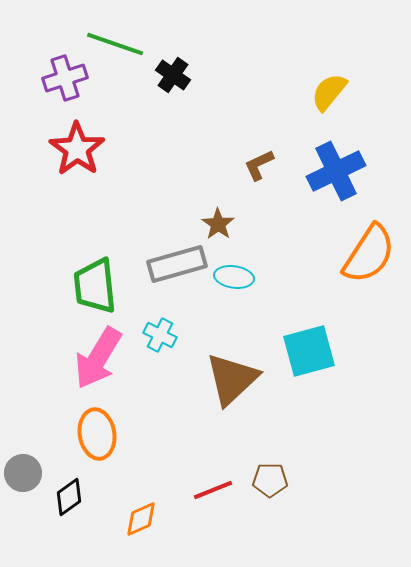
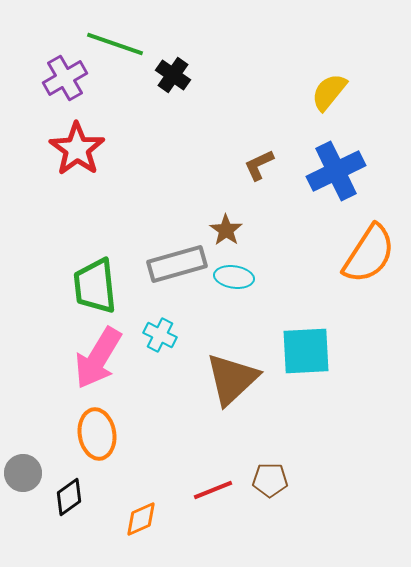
purple cross: rotated 12 degrees counterclockwise
brown star: moved 8 px right, 6 px down
cyan square: moved 3 px left; rotated 12 degrees clockwise
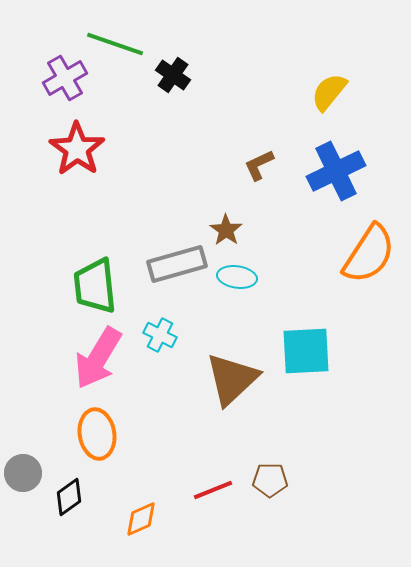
cyan ellipse: moved 3 px right
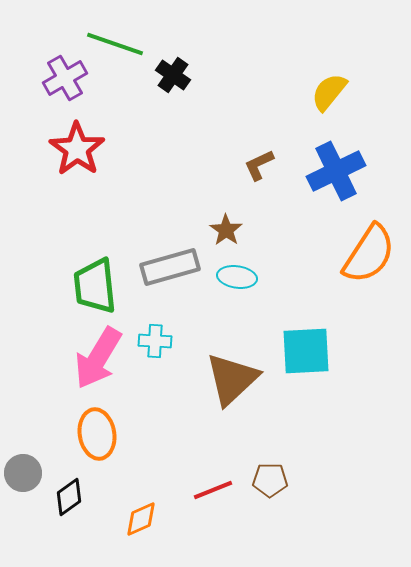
gray rectangle: moved 7 px left, 3 px down
cyan cross: moved 5 px left, 6 px down; rotated 24 degrees counterclockwise
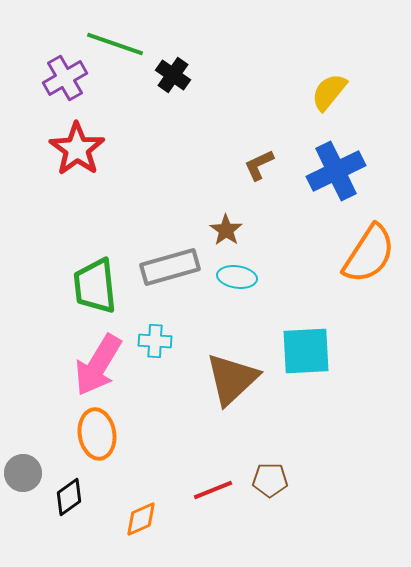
pink arrow: moved 7 px down
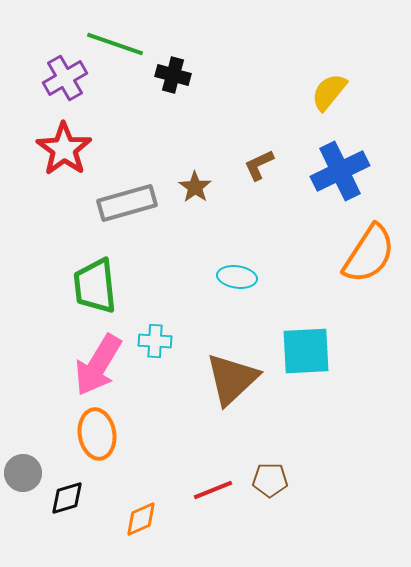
black cross: rotated 20 degrees counterclockwise
red star: moved 13 px left
blue cross: moved 4 px right
brown star: moved 31 px left, 43 px up
gray rectangle: moved 43 px left, 64 px up
black diamond: moved 2 px left, 1 px down; rotated 18 degrees clockwise
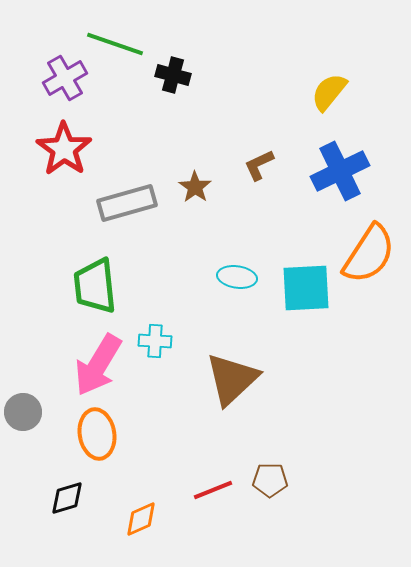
cyan square: moved 63 px up
gray circle: moved 61 px up
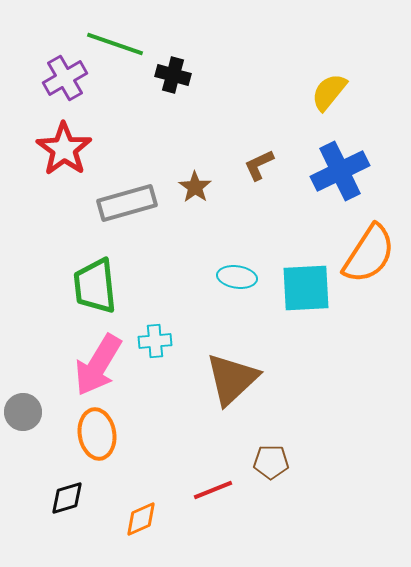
cyan cross: rotated 8 degrees counterclockwise
brown pentagon: moved 1 px right, 18 px up
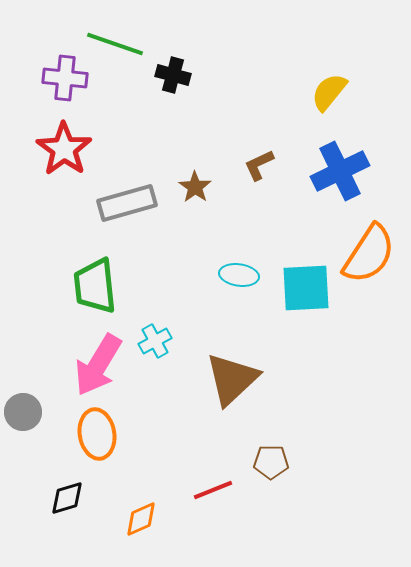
purple cross: rotated 36 degrees clockwise
cyan ellipse: moved 2 px right, 2 px up
cyan cross: rotated 24 degrees counterclockwise
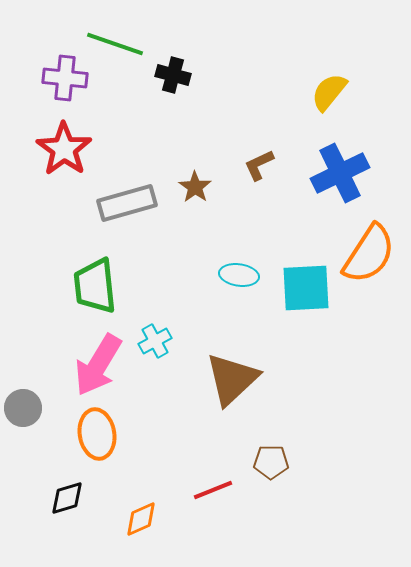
blue cross: moved 2 px down
gray circle: moved 4 px up
